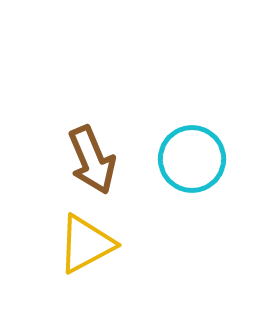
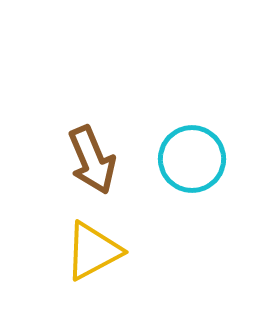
yellow triangle: moved 7 px right, 7 px down
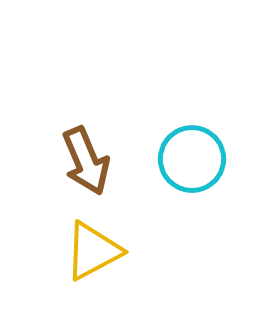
brown arrow: moved 6 px left, 1 px down
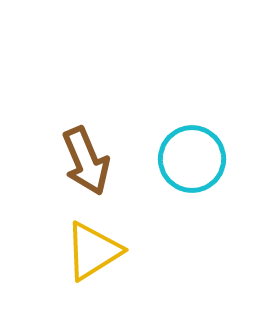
yellow triangle: rotated 4 degrees counterclockwise
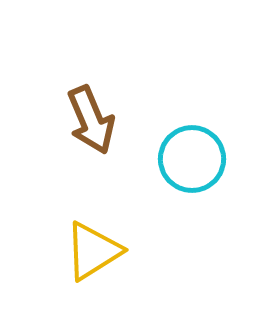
brown arrow: moved 5 px right, 41 px up
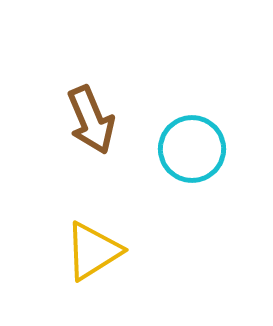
cyan circle: moved 10 px up
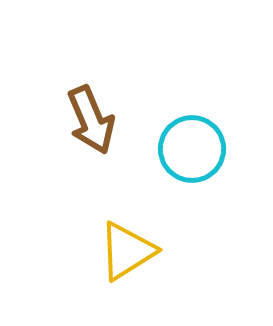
yellow triangle: moved 34 px right
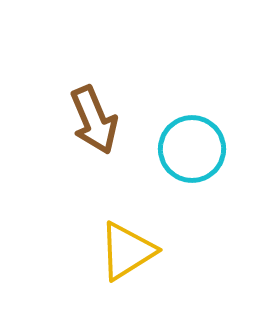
brown arrow: moved 3 px right
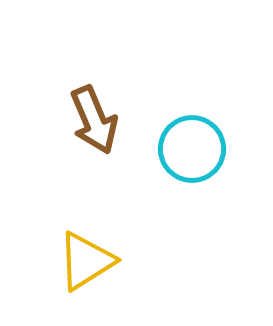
yellow triangle: moved 41 px left, 10 px down
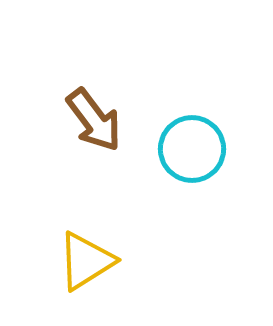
brown arrow: rotated 14 degrees counterclockwise
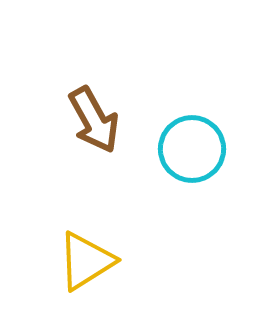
brown arrow: rotated 8 degrees clockwise
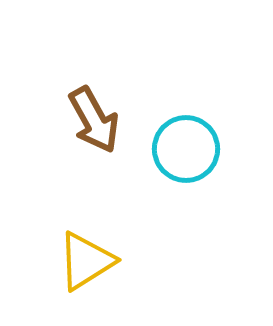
cyan circle: moved 6 px left
